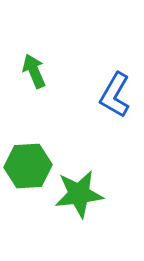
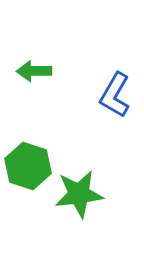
green arrow: rotated 68 degrees counterclockwise
green hexagon: rotated 21 degrees clockwise
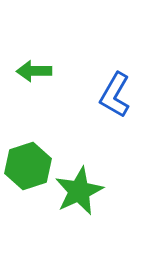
green hexagon: rotated 24 degrees clockwise
green star: moved 3 px up; rotated 18 degrees counterclockwise
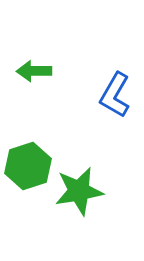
green star: rotated 15 degrees clockwise
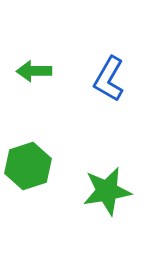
blue L-shape: moved 6 px left, 16 px up
green star: moved 28 px right
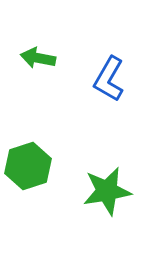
green arrow: moved 4 px right, 13 px up; rotated 12 degrees clockwise
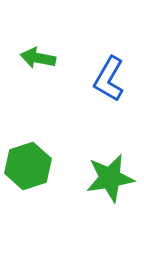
green star: moved 3 px right, 13 px up
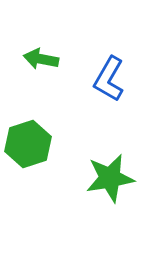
green arrow: moved 3 px right, 1 px down
green hexagon: moved 22 px up
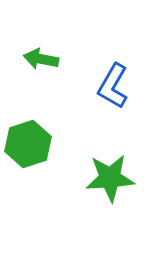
blue L-shape: moved 4 px right, 7 px down
green star: rotated 6 degrees clockwise
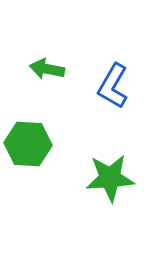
green arrow: moved 6 px right, 10 px down
green hexagon: rotated 21 degrees clockwise
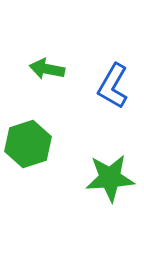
green hexagon: rotated 21 degrees counterclockwise
